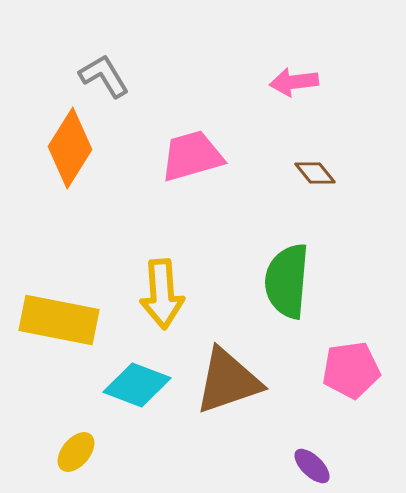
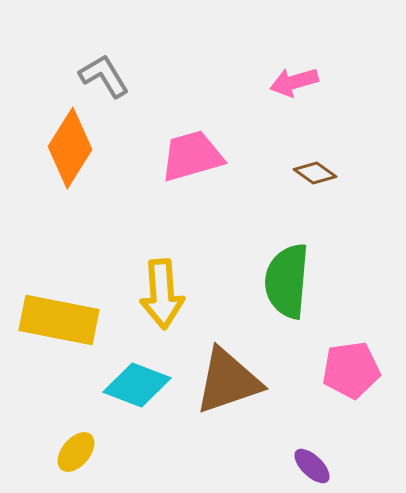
pink arrow: rotated 9 degrees counterclockwise
brown diamond: rotated 15 degrees counterclockwise
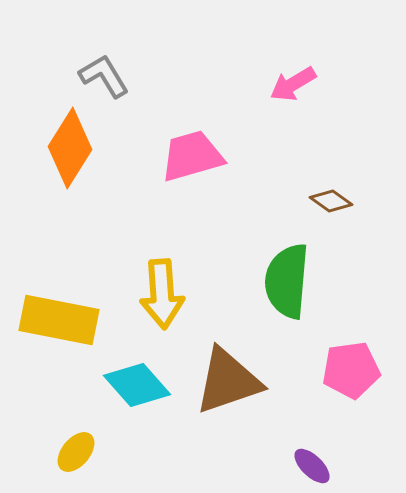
pink arrow: moved 1 px left, 2 px down; rotated 15 degrees counterclockwise
brown diamond: moved 16 px right, 28 px down
cyan diamond: rotated 28 degrees clockwise
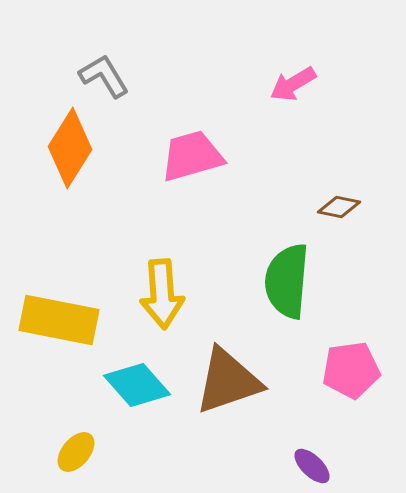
brown diamond: moved 8 px right, 6 px down; rotated 24 degrees counterclockwise
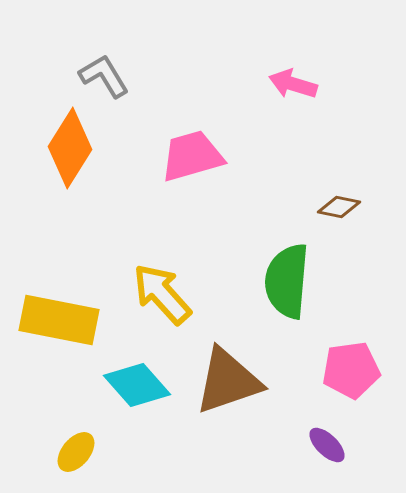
pink arrow: rotated 48 degrees clockwise
yellow arrow: rotated 142 degrees clockwise
purple ellipse: moved 15 px right, 21 px up
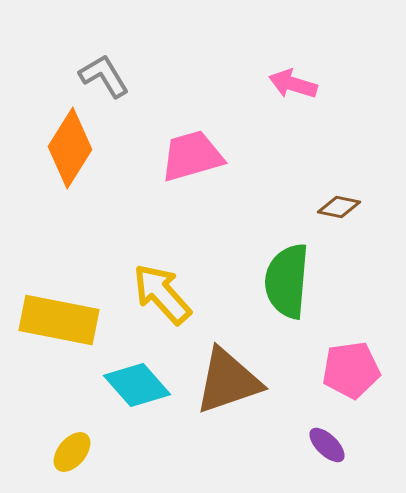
yellow ellipse: moved 4 px left
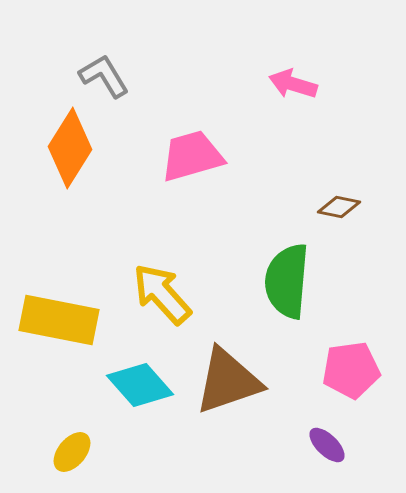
cyan diamond: moved 3 px right
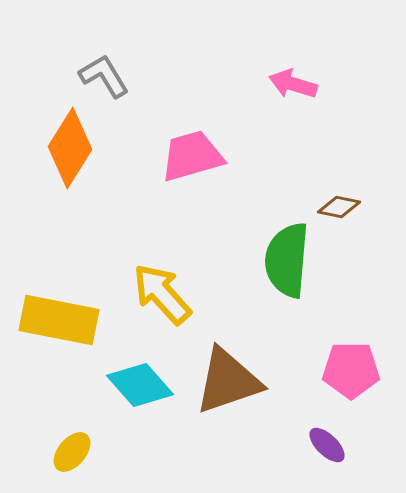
green semicircle: moved 21 px up
pink pentagon: rotated 8 degrees clockwise
